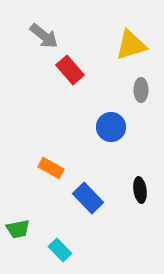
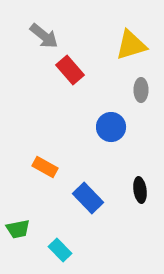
orange rectangle: moved 6 px left, 1 px up
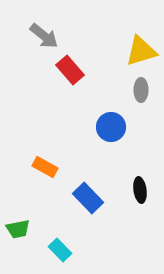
yellow triangle: moved 10 px right, 6 px down
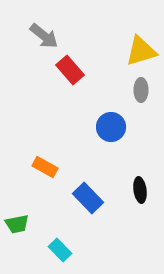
green trapezoid: moved 1 px left, 5 px up
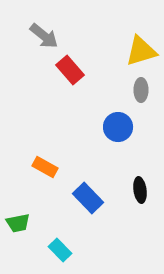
blue circle: moved 7 px right
green trapezoid: moved 1 px right, 1 px up
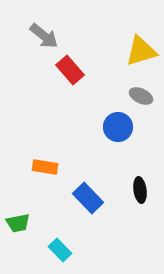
gray ellipse: moved 6 px down; rotated 65 degrees counterclockwise
orange rectangle: rotated 20 degrees counterclockwise
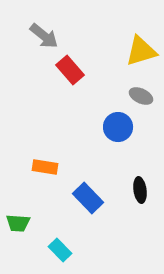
green trapezoid: rotated 15 degrees clockwise
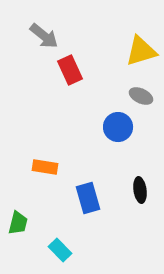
red rectangle: rotated 16 degrees clockwise
blue rectangle: rotated 28 degrees clockwise
green trapezoid: rotated 80 degrees counterclockwise
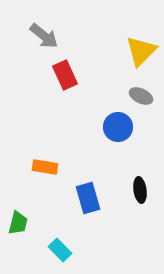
yellow triangle: rotated 28 degrees counterclockwise
red rectangle: moved 5 px left, 5 px down
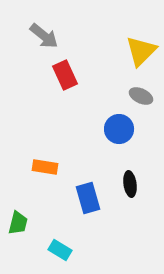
blue circle: moved 1 px right, 2 px down
black ellipse: moved 10 px left, 6 px up
cyan rectangle: rotated 15 degrees counterclockwise
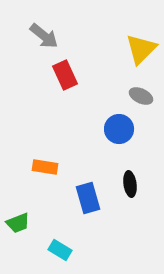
yellow triangle: moved 2 px up
green trapezoid: rotated 55 degrees clockwise
